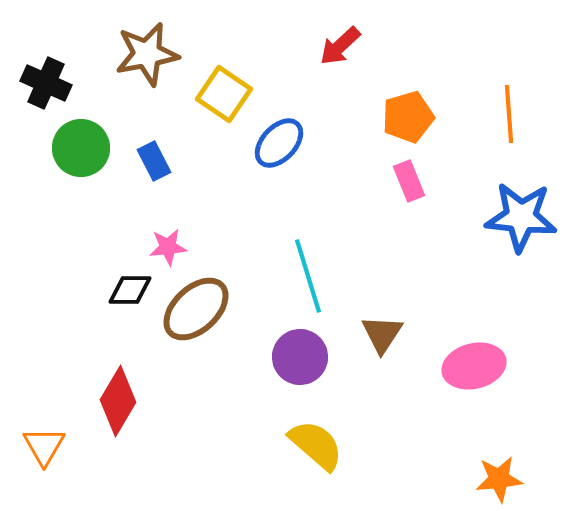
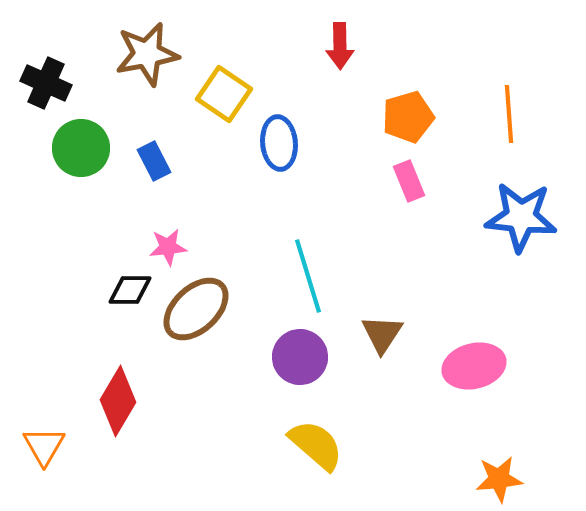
red arrow: rotated 48 degrees counterclockwise
blue ellipse: rotated 48 degrees counterclockwise
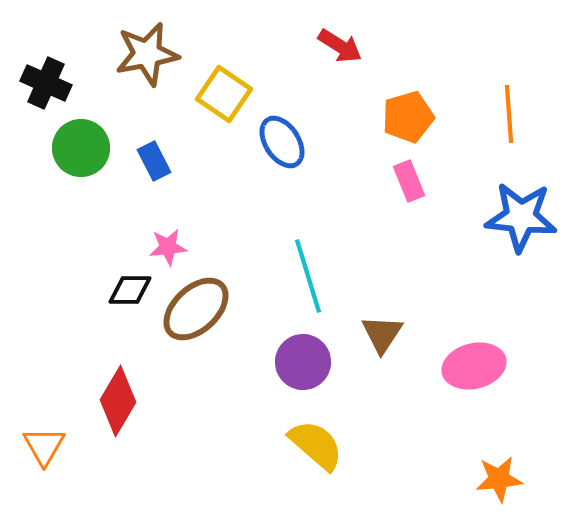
red arrow: rotated 57 degrees counterclockwise
blue ellipse: moved 3 px right, 1 px up; rotated 28 degrees counterclockwise
purple circle: moved 3 px right, 5 px down
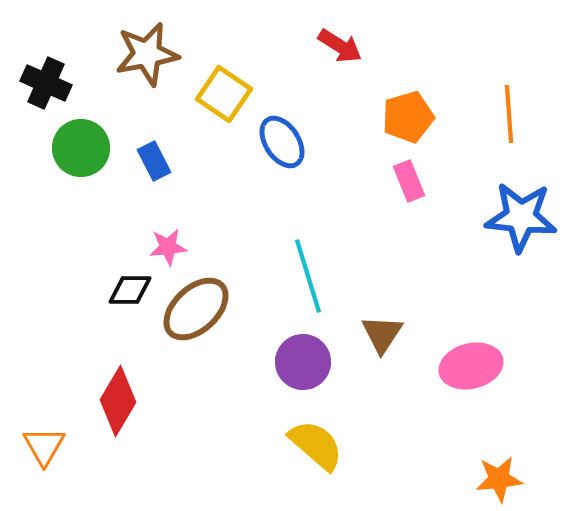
pink ellipse: moved 3 px left
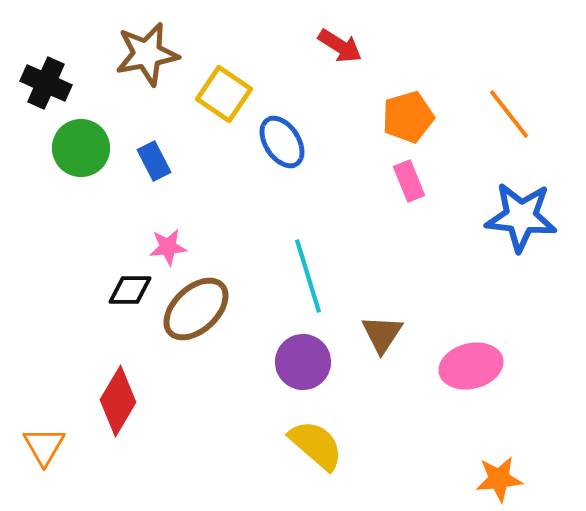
orange line: rotated 34 degrees counterclockwise
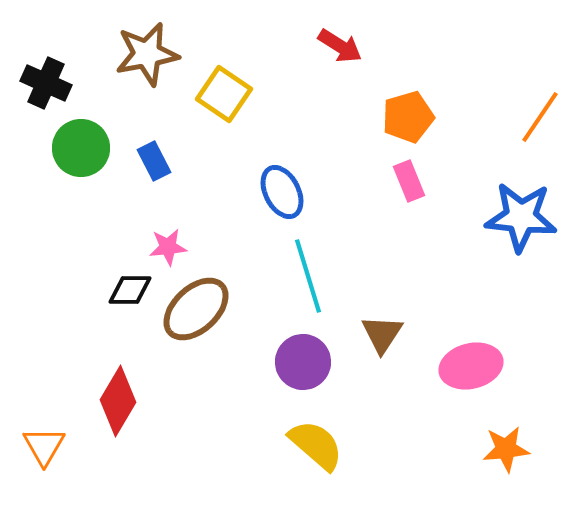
orange line: moved 31 px right, 3 px down; rotated 72 degrees clockwise
blue ellipse: moved 50 px down; rotated 6 degrees clockwise
orange star: moved 7 px right, 30 px up
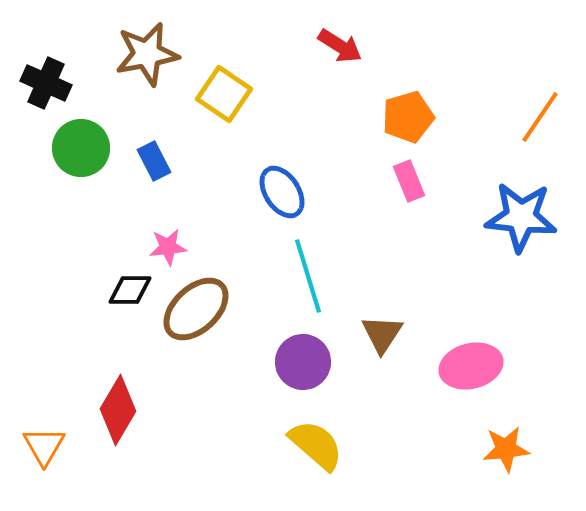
blue ellipse: rotated 6 degrees counterclockwise
red diamond: moved 9 px down
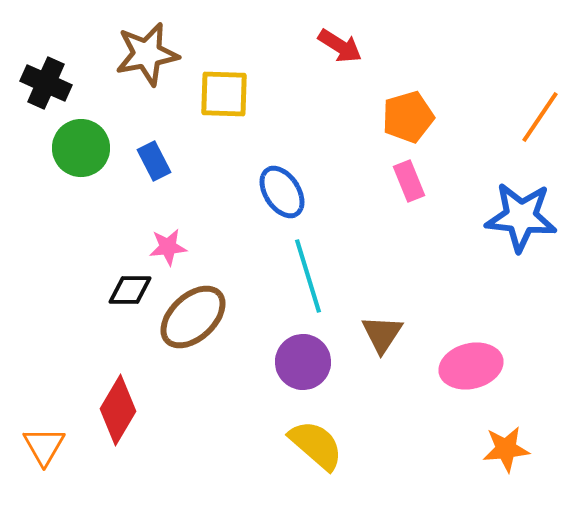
yellow square: rotated 32 degrees counterclockwise
brown ellipse: moved 3 px left, 8 px down
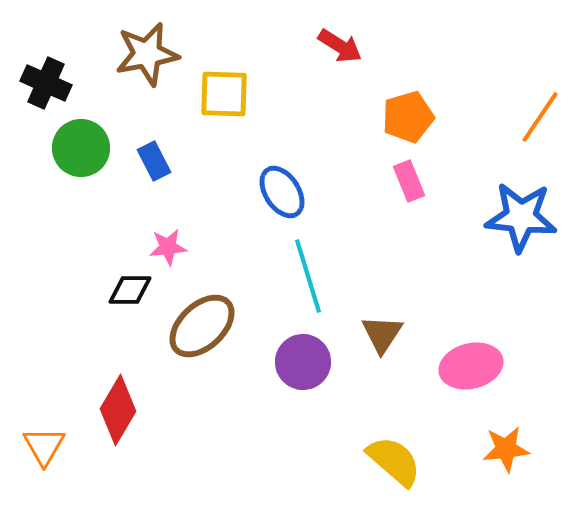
brown ellipse: moved 9 px right, 9 px down
yellow semicircle: moved 78 px right, 16 px down
